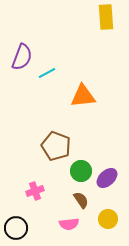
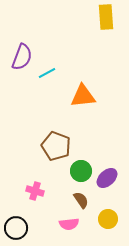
pink cross: rotated 36 degrees clockwise
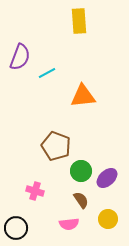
yellow rectangle: moved 27 px left, 4 px down
purple semicircle: moved 2 px left
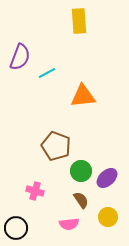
yellow circle: moved 2 px up
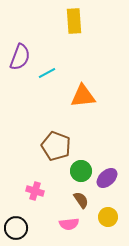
yellow rectangle: moved 5 px left
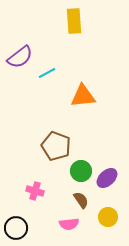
purple semicircle: rotated 32 degrees clockwise
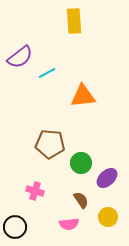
brown pentagon: moved 6 px left, 2 px up; rotated 16 degrees counterclockwise
green circle: moved 8 px up
black circle: moved 1 px left, 1 px up
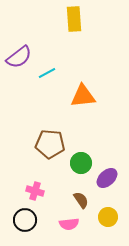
yellow rectangle: moved 2 px up
purple semicircle: moved 1 px left
black circle: moved 10 px right, 7 px up
